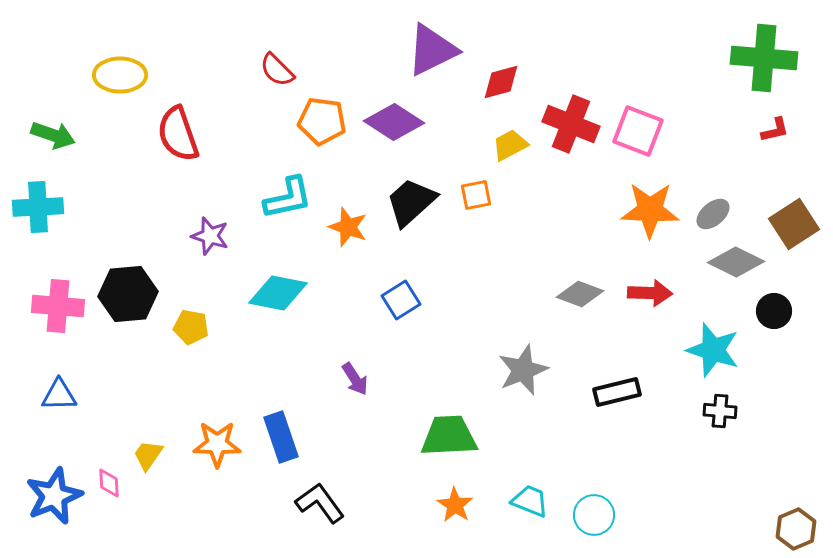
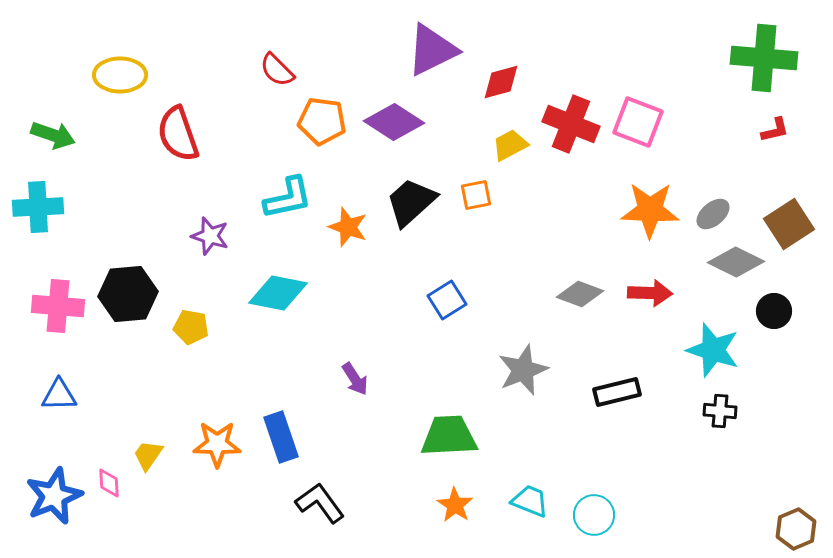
pink square at (638, 131): moved 9 px up
brown square at (794, 224): moved 5 px left
blue square at (401, 300): moved 46 px right
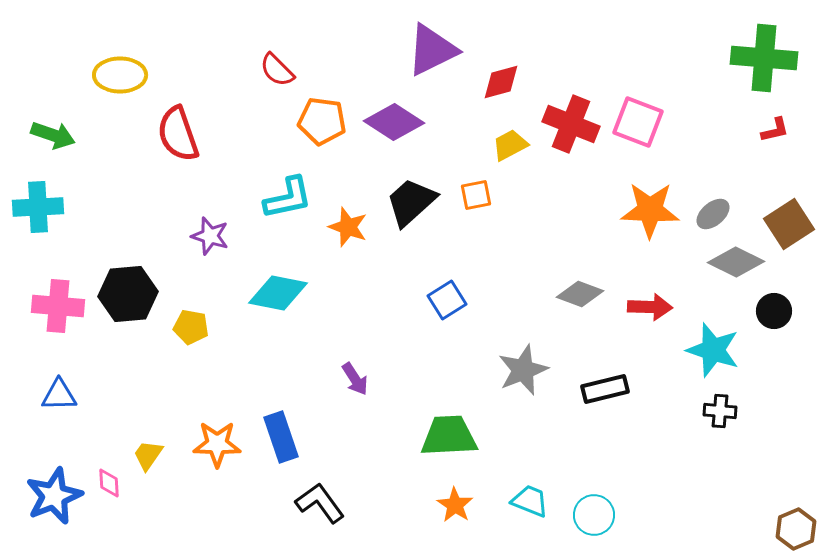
red arrow at (650, 293): moved 14 px down
black rectangle at (617, 392): moved 12 px left, 3 px up
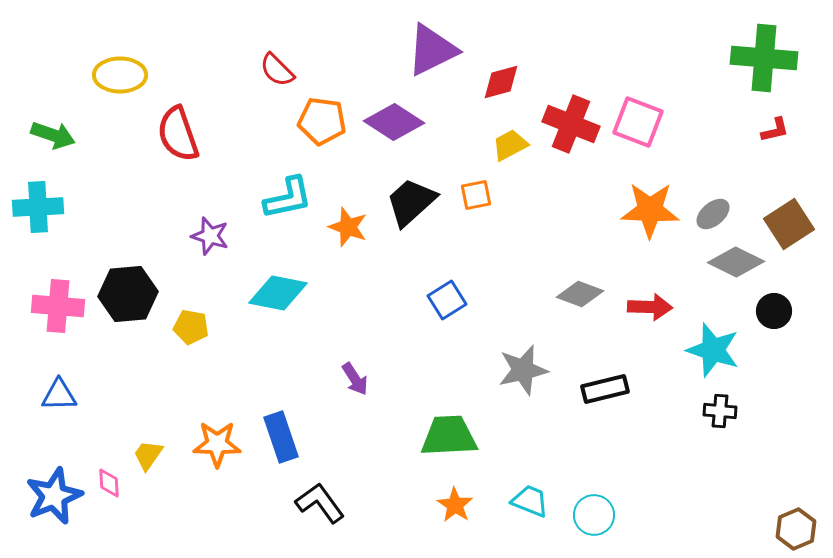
gray star at (523, 370): rotated 9 degrees clockwise
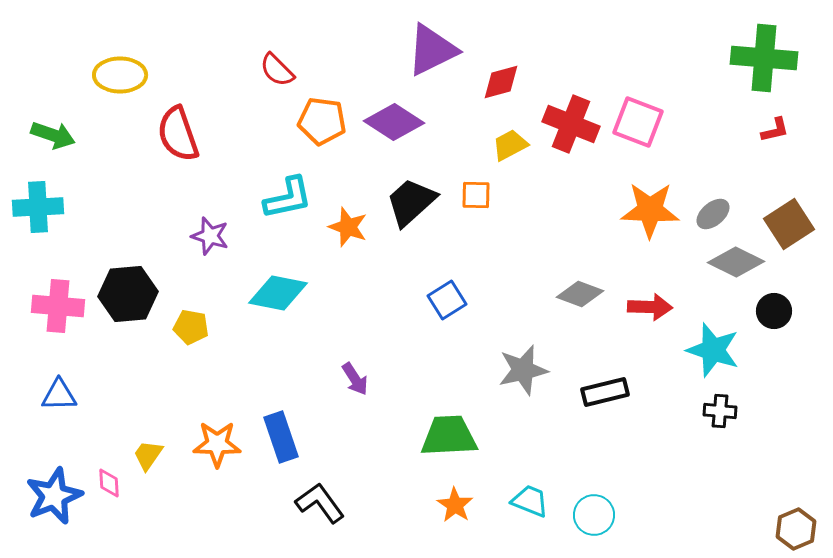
orange square at (476, 195): rotated 12 degrees clockwise
black rectangle at (605, 389): moved 3 px down
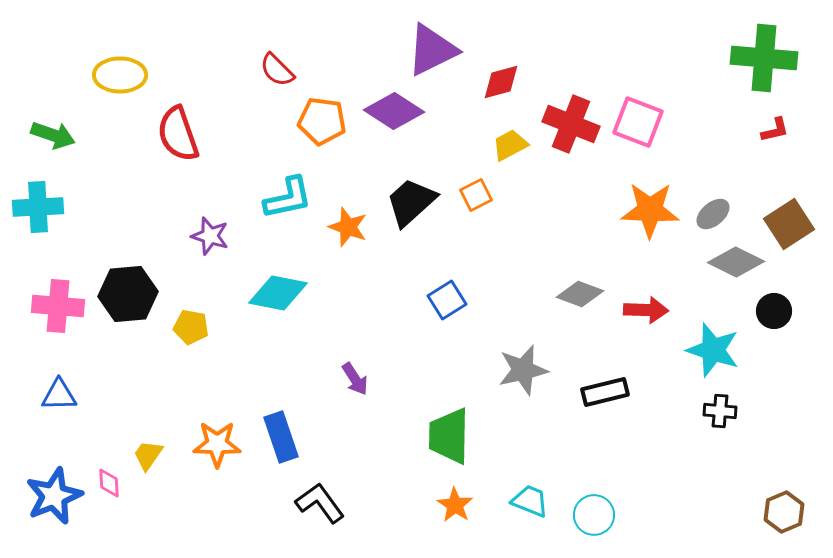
purple diamond at (394, 122): moved 11 px up
orange square at (476, 195): rotated 28 degrees counterclockwise
red arrow at (650, 307): moved 4 px left, 3 px down
green trapezoid at (449, 436): rotated 86 degrees counterclockwise
brown hexagon at (796, 529): moved 12 px left, 17 px up
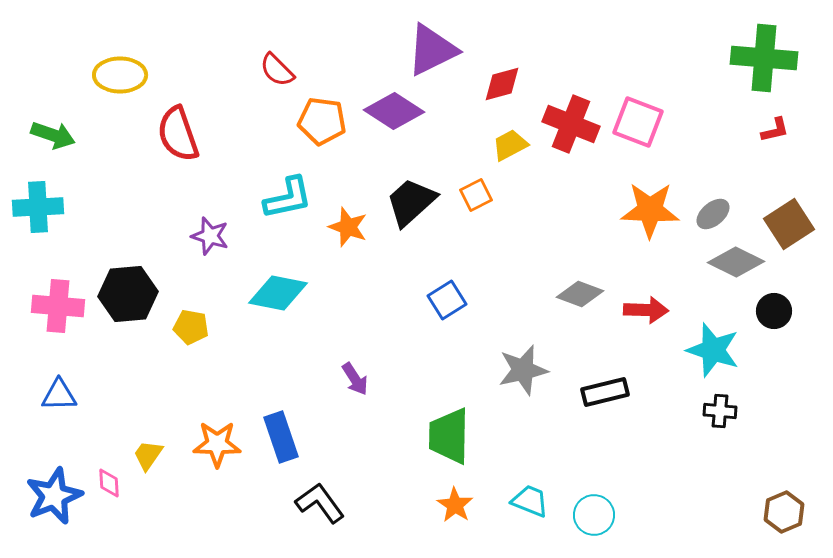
red diamond at (501, 82): moved 1 px right, 2 px down
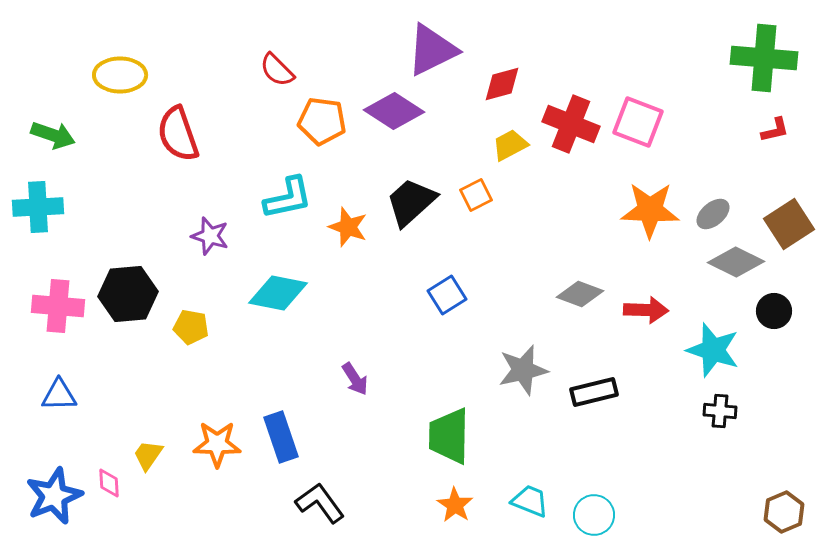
blue square at (447, 300): moved 5 px up
black rectangle at (605, 392): moved 11 px left
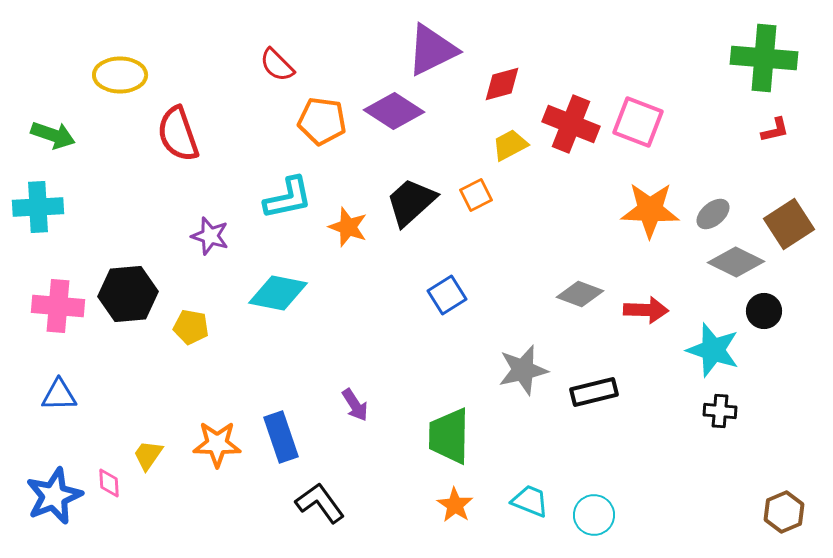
red semicircle at (277, 70): moved 5 px up
black circle at (774, 311): moved 10 px left
purple arrow at (355, 379): moved 26 px down
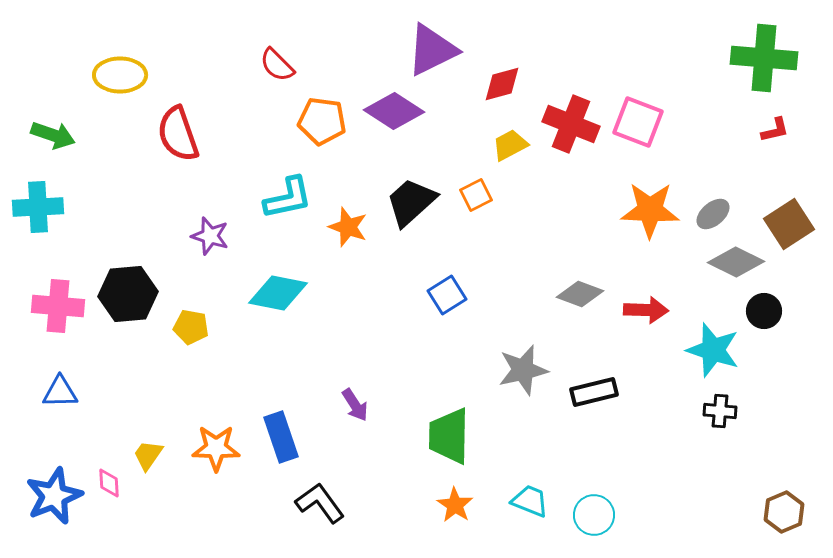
blue triangle at (59, 395): moved 1 px right, 3 px up
orange star at (217, 444): moved 1 px left, 4 px down
